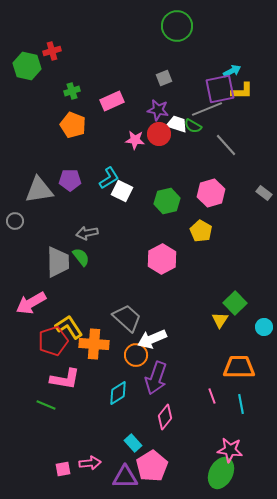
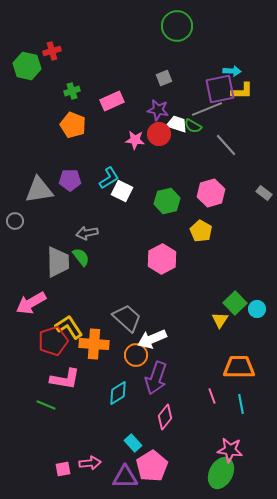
cyan arrow at (232, 71): rotated 30 degrees clockwise
cyan circle at (264, 327): moved 7 px left, 18 px up
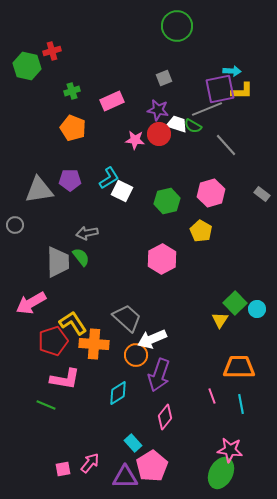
orange pentagon at (73, 125): moved 3 px down
gray rectangle at (264, 193): moved 2 px left, 1 px down
gray circle at (15, 221): moved 4 px down
yellow L-shape at (69, 327): moved 4 px right, 4 px up
purple arrow at (156, 378): moved 3 px right, 3 px up
pink arrow at (90, 463): rotated 45 degrees counterclockwise
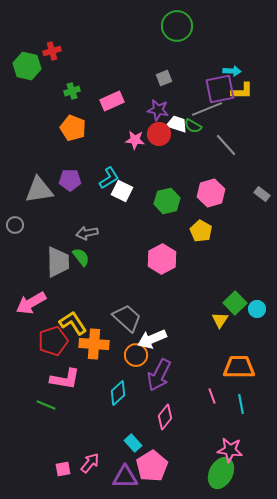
purple arrow at (159, 375): rotated 8 degrees clockwise
cyan diamond at (118, 393): rotated 10 degrees counterclockwise
